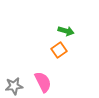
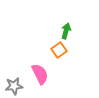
green arrow: rotated 91 degrees counterclockwise
pink semicircle: moved 3 px left, 8 px up
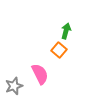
orange square: rotated 14 degrees counterclockwise
gray star: rotated 12 degrees counterclockwise
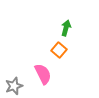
green arrow: moved 3 px up
pink semicircle: moved 3 px right
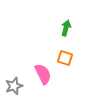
orange square: moved 6 px right, 8 px down; rotated 21 degrees counterclockwise
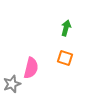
pink semicircle: moved 12 px left, 6 px up; rotated 40 degrees clockwise
gray star: moved 2 px left, 2 px up
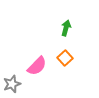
orange square: rotated 28 degrees clockwise
pink semicircle: moved 6 px right, 2 px up; rotated 30 degrees clockwise
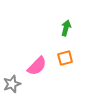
orange square: rotated 28 degrees clockwise
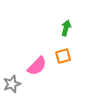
orange square: moved 2 px left, 2 px up
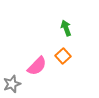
green arrow: rotated 35 degrees counterclockwise
orange square: rotated 28 degrees counterclockwise
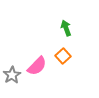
gray star: moved 9 px up; rotated 12 degrees counterclockwise
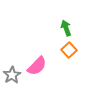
orange square: moved 6 px right, 6 px up
